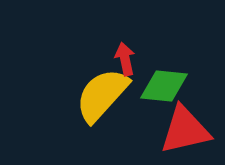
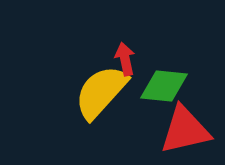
yellow semicircle: moved 1 px left, 3 px up
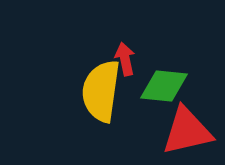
yellow semicircle: moved 1 px up; rotated 34 degrees counterclockwise
red triangle: moved 2 px right, 1 px down
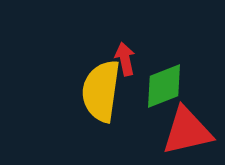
green diamond: rotated 27 degrees counterclockwise
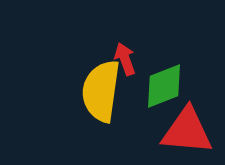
red arrow: rotated 8 degrees counterclockwise
red triangle: rotated 18 degrees clockwise
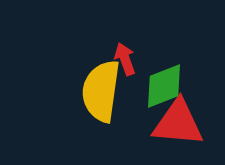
red triangle: moved 9 px left, 8 px up
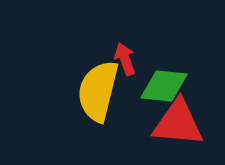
green diamond: rotated 27 degrees clockwise
yellow semicircle: moved 3 px left; rotated 6 degrees clockwise
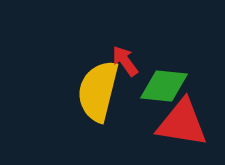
red arrow: moved 2 px down; rotated 16 degrees counterclockwise
red triangle: moved 4 px right; rotated 4 degrees clockwise
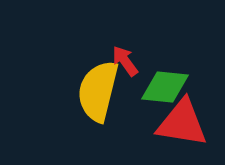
green diamond: moved 1 px right, 1 px down
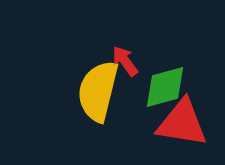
green diamond: rotated 21 degrees counterclockwise
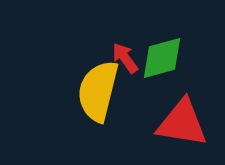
red arrow: moved 3 px up
green diamond: moved 3 px left, 29 px up
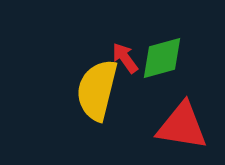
yellow semicircle: moved 1 px left, 1 px up
red triangle: moved 3 px down
